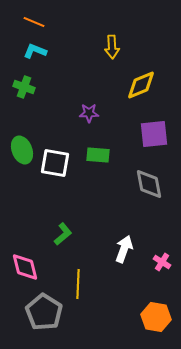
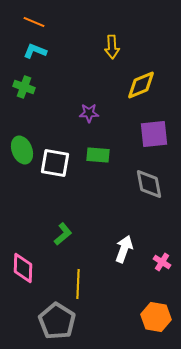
pink diamond: moved 2 px left, 1 px down; rotated 16 degrees clockwise
gray pentagon: moved 13 px right, 9 px down
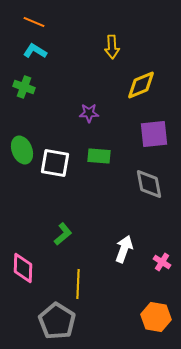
cyan L-shape: rotated 10 degrees clockwise
green rectangle: moved 1 px right, 1 px down
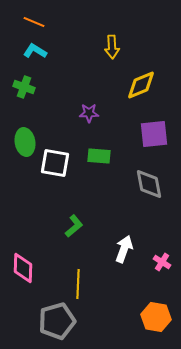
green ellipse: moved 3 px right, 8 px up; rotated 12 degrees clockwise
green L-shape: moved 11 px right, 8 px up
gray pentagon: rotated 24 degrees clockwise
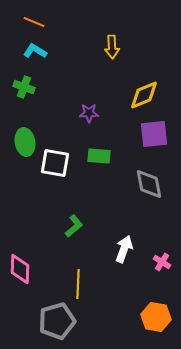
yellow diamond: moved 3 px right, 10 px down
pink diamond: moved 3 px left, 1 px down
